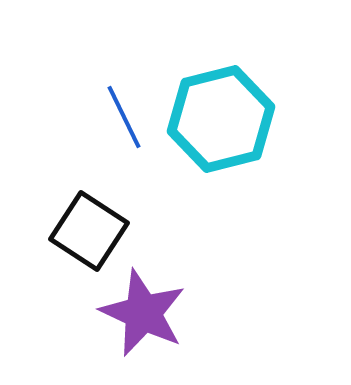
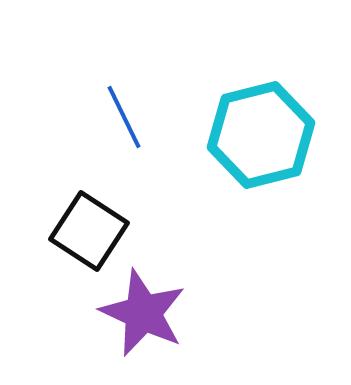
cyan hexagon: moved 40 px right, 16 px down
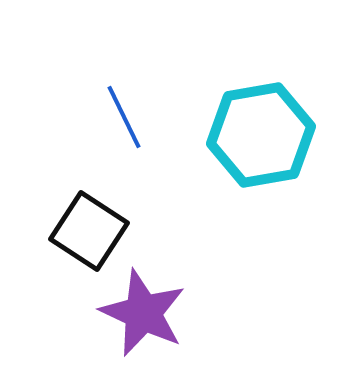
cyan hexagon: rotated 4 degrees clockwise
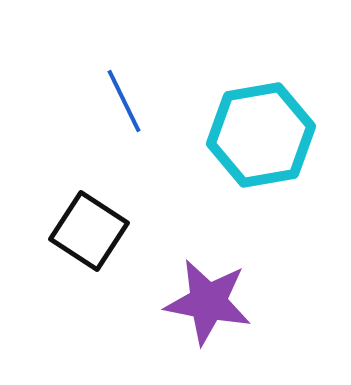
blue line: moved 16 px up
purple star: moved 65 px right, 11 px up; rotated 14 degrees counterclockwise
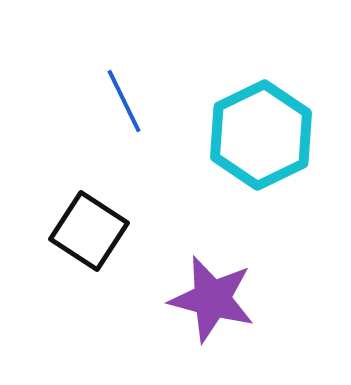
cyan hexagon: rotated 16 degrees counterclockwise
purple star: moved 4 px right, 3 px up; rotated 4 degrees clockwise
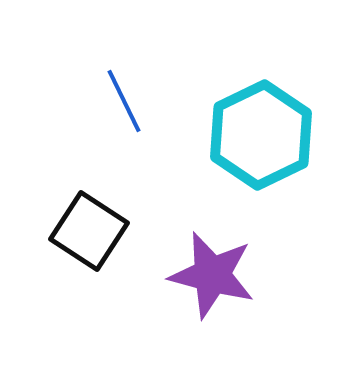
purple star: moved 24 px up
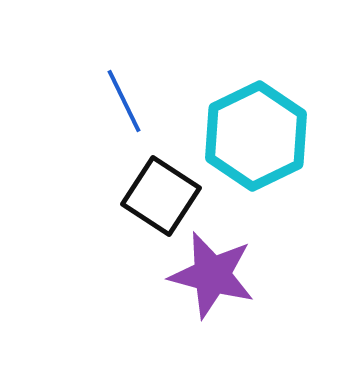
cyan hexagon: moved 5 px left, 1 px down
black square: moved 72 px right, 35 px up
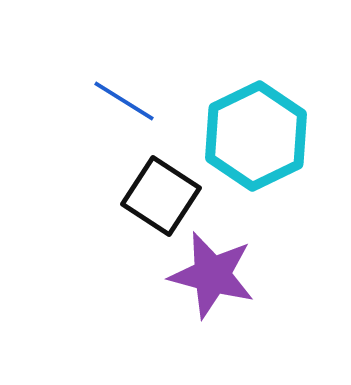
blue line: rotated 32 degrees counterclockwise
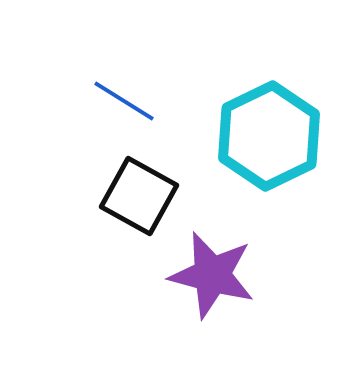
cyan hexagon: moved 13 px right
black square: moved 22 px left; rotated 4 degrees counterclockwise
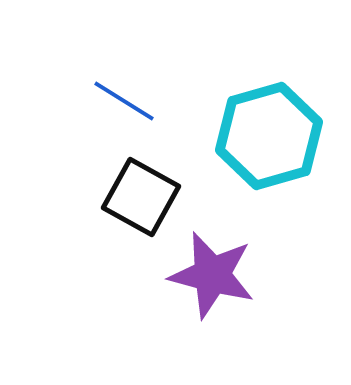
cyan hexagon: rotated 10 degrees clockwise
black square: moved 2 px right, 1 px down
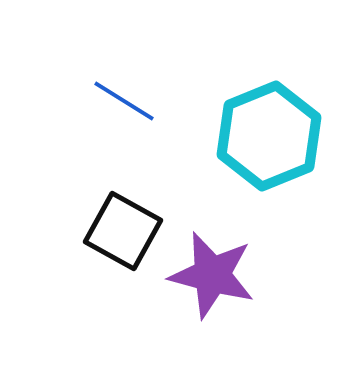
cyan hexagon: rotated 6 degrees counterclockwise
black square: moved 18 px left, 34 px down
